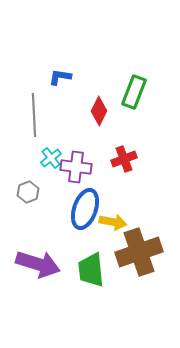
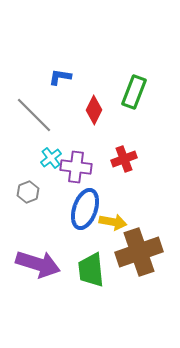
red diamond: moved 5 px left, 1 px up
gray line: rotated 42 degrees counterclockwise
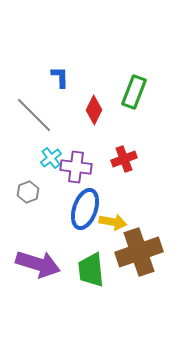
blue L-shape: rotated 80 degrees clockwise
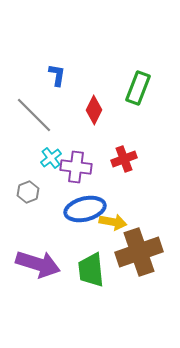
blue L-shape: moved 3 px left, 2 px up; rotated 10 degrees clockwise
green rectangle: moved 4 px right, 4 px up
blue ellipse: rotated 57 degrees clockwise
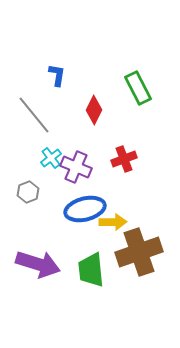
green rectangle: rotated 48 degrees counterclockwise
gray line: rotated 6 degrees clockwise
purple cross: rotated 16 degrees clockwise
yellow arrow: rotated 12 degrees counterclockwise
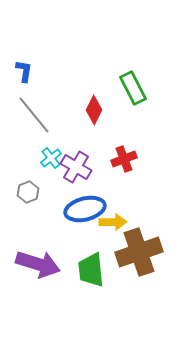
blue L-shape: moved 33 px left, 4 px up
green rectangle: moved 5 px left
purple cross: rotated 8 degrees clockwise
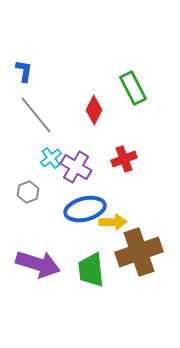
gray line: moved 2 px right
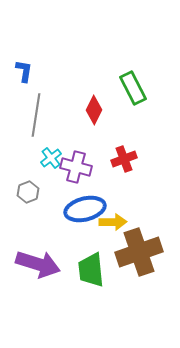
gray line: rotated 48 degrees clockwise
purple cross: rotated 16 degrees counterclockwise
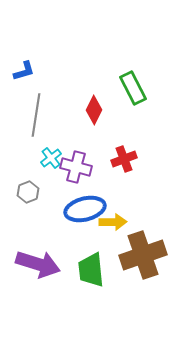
blue L-shape: rotated 65 degrees clockwise
brown cross: moved 4 px right, 3 px down
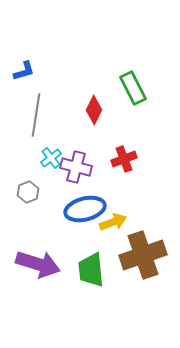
yellow arrow: rotated 20 degrees counterclockwise
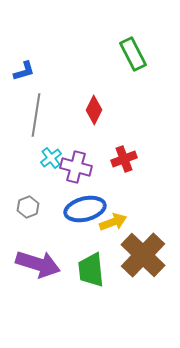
green rectangle: moved 34 px up
gray hexagon: moved 15 px down
brown cross: rotated 27 degrees counterclockwise
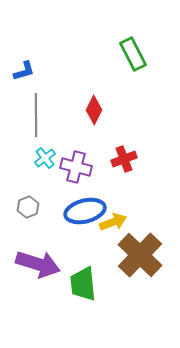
gray line: rotated 9 degrees counterclockwise
cyan cross: moved 6 px left
blue ellipse: moved 2 px down
brown cross: moved 3 px left
green trapezoid: moved 8 px left, 14 px down
